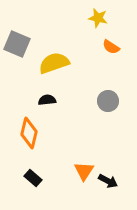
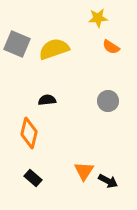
yellow star: rotated 18 degrees counterclockwise
yellow semicircle: moved 14 px up
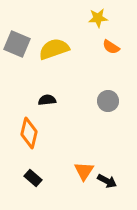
black arrow: moved 1 px left
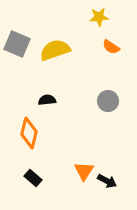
yellow star: moved 1 px right, 1 px up
yellow semicircle: moved 1 px right, 1 px down
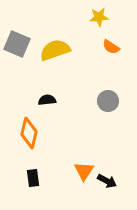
black rectangle: rotated 42 degrees clockwise
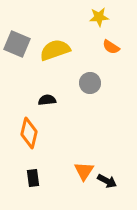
gray circle: moved 18 px left, 18 px up
